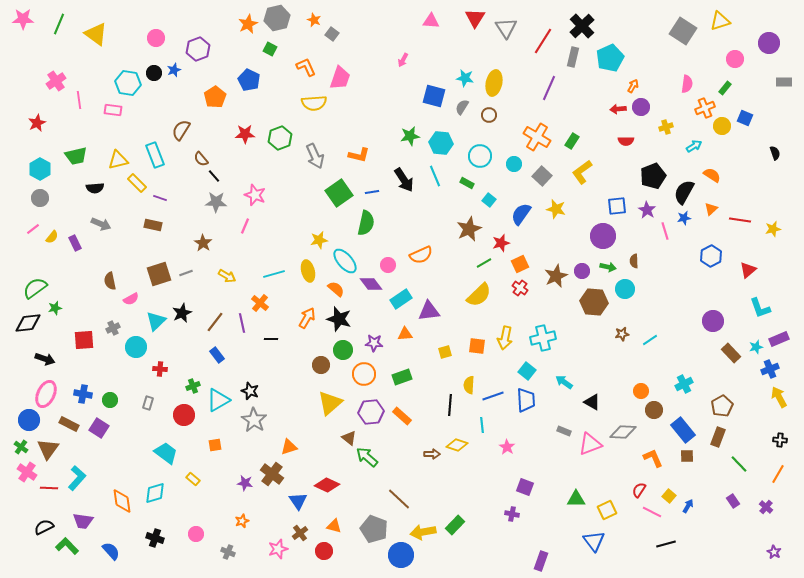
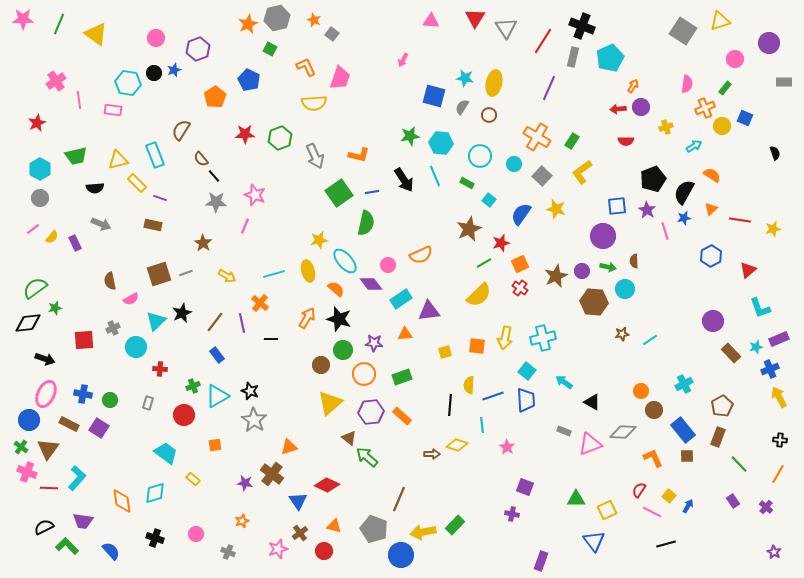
black cross at (582, 26): rotated 25 degrees counterclockwise
black pentagon at (653, 176): moved 3 px down
cyan triangle at (218, 400): moved 1 px left, 4 px up
pink cross at (27, 472): rotated 12 degrees counterclockwise
brown line at (399, 499): rotated 70 degrees clockwise
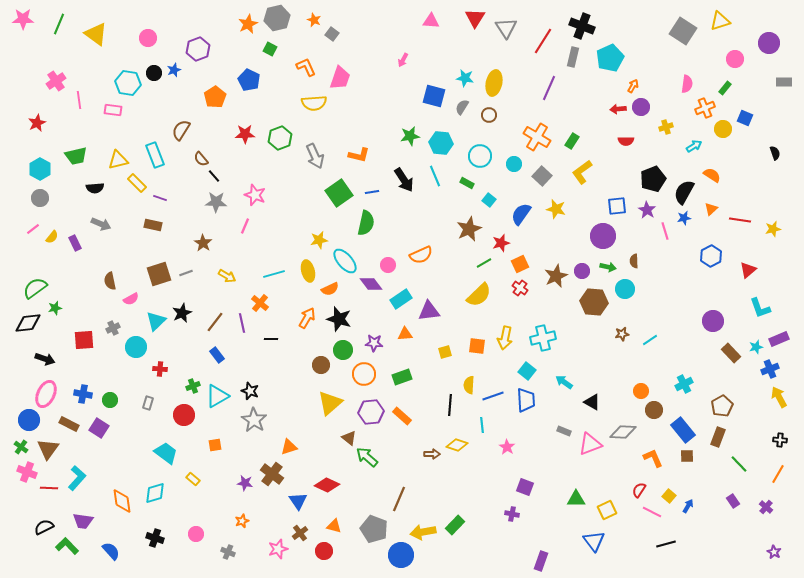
pink circle at (156, 38): moved 8 px left
yellow circle at (722, 126): moved 1 px right, 3 px down
orange semicircle at (336, 289): moved 6 px left; rotated 114 degrees clockwise
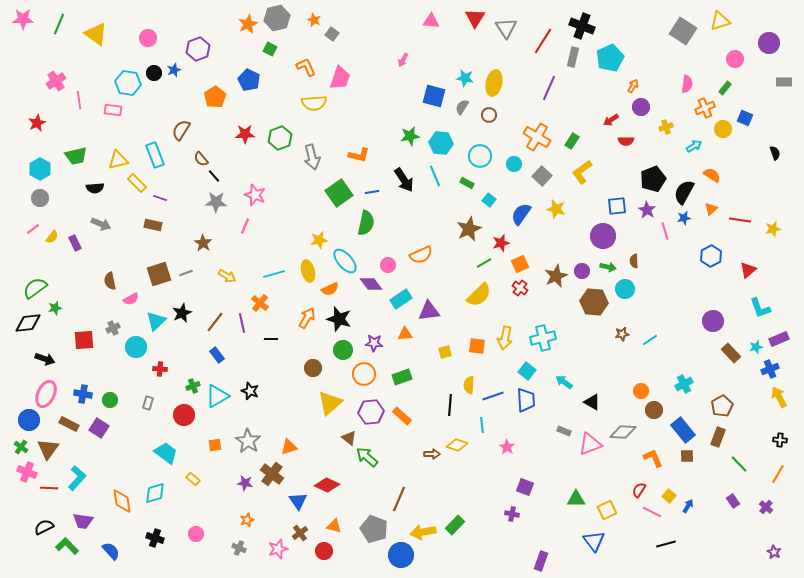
red arrow at (618, 109): moved 7 px left, 11 px down; rotated 28 degrees counterclockwise
gray arrow at (315, 156): moved 3 px left, 1 px down; rotated 10 degrees clockwise
brown circle at (321, 365): moved 8 px left, 3 px down
gray star at (254, 420): moved 6 px left, 21 px down
orange star at (242, 521): moved 5 px right, 1 px up
gray cross at (228, 552): moved 11 px right, 4 px up
